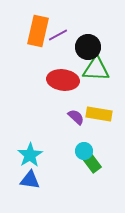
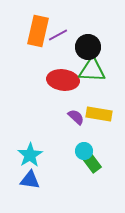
green triangle: moved 4 px left, 1 px down
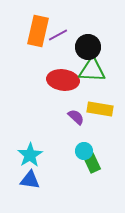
yellow rectangle: moved 1 px right, 5 px up
green rectangle: rotated 12 degrees clockwise
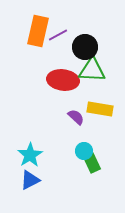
black circle: moved 3 px left
blue triangle: rotated 35 degrees counterclockwise
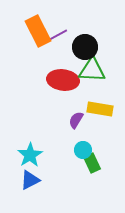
orange rectangle: rotated 40 degrees counterclockwise
purple semicircle: moved 3 px down; rotated 102 degrees counterclockwise
cyan circle: moved 1 px left, 1 px up
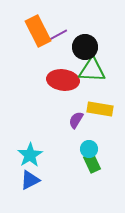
cyan circle: moved 6 px right, 1 px up
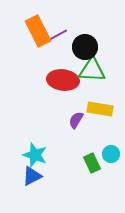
cyan circle: moved 22 px right, 5 px down
cyan star: moved 5 px right; rotated 20 degrees counterclockwise
blue triangle: moved 2 px right, 4 px up
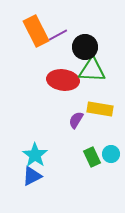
orange rectangle: moved 2 px left
cyan star: rotated 15 degrees clockwise
green rectangle: moved 6 px up
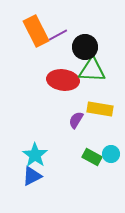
green rectangle: rotated 36 degrees counterclockwise
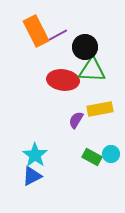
yellow rectangle: rotated 20 degrees counterclockwise
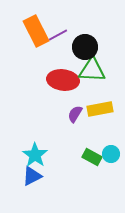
purple semicircle: moved 1 px left, 6 px up
